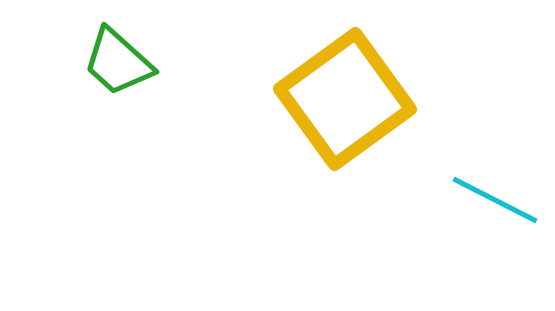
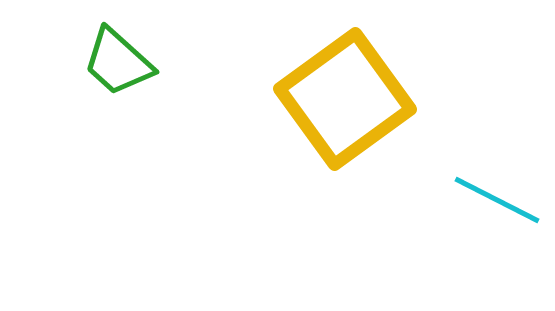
cyan line: moved 2 px right
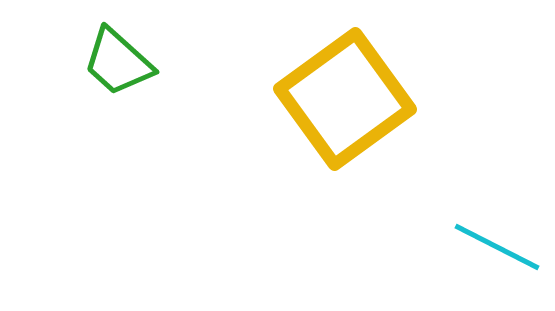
cyan line: moved 47 px down
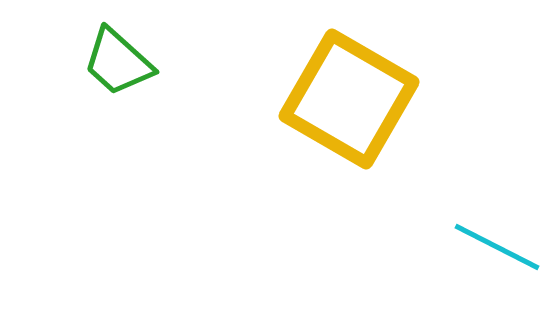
yellow square: moved 4 px right; rotated 24 degrees counterclockwise
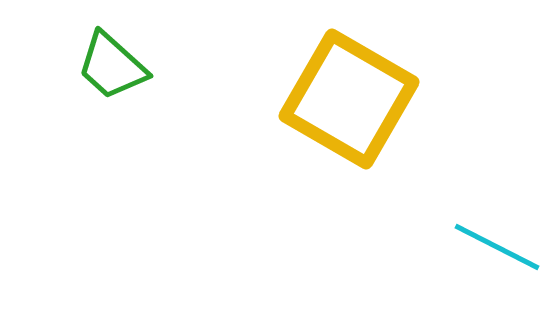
green trapezoid: moved 6 px left, 4 px down
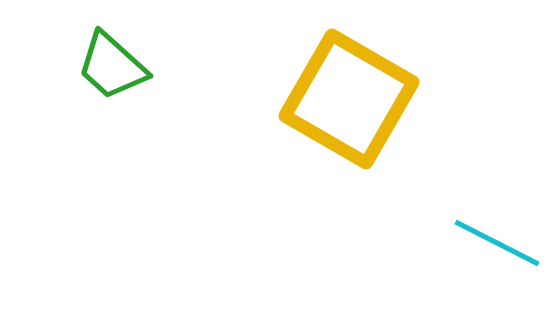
cyan line: moved 4 px up
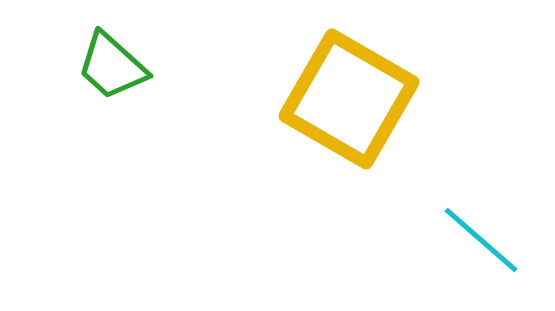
cyan line: moved 16 px left, 3 px up; rotated 14 degrees clockwise
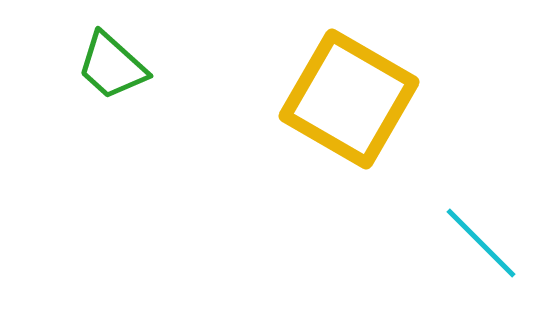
cyan line: moved 3 px down; rotated 4 degrees clockwise
